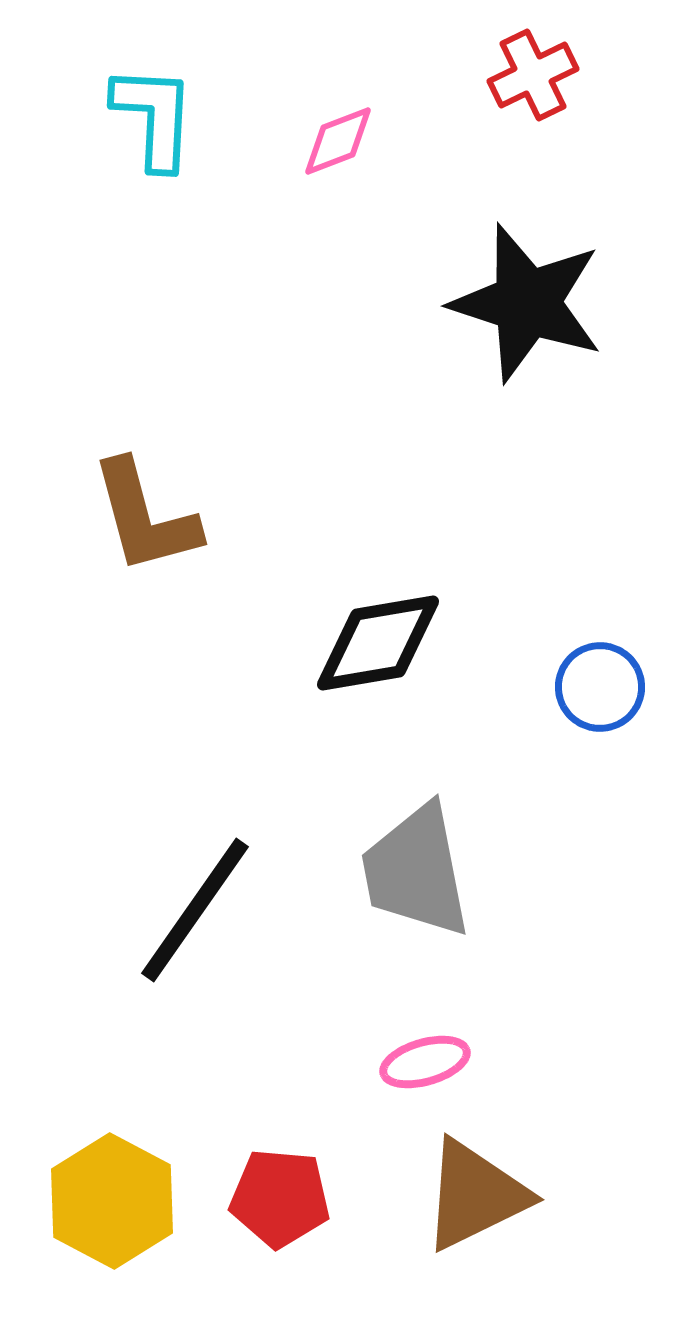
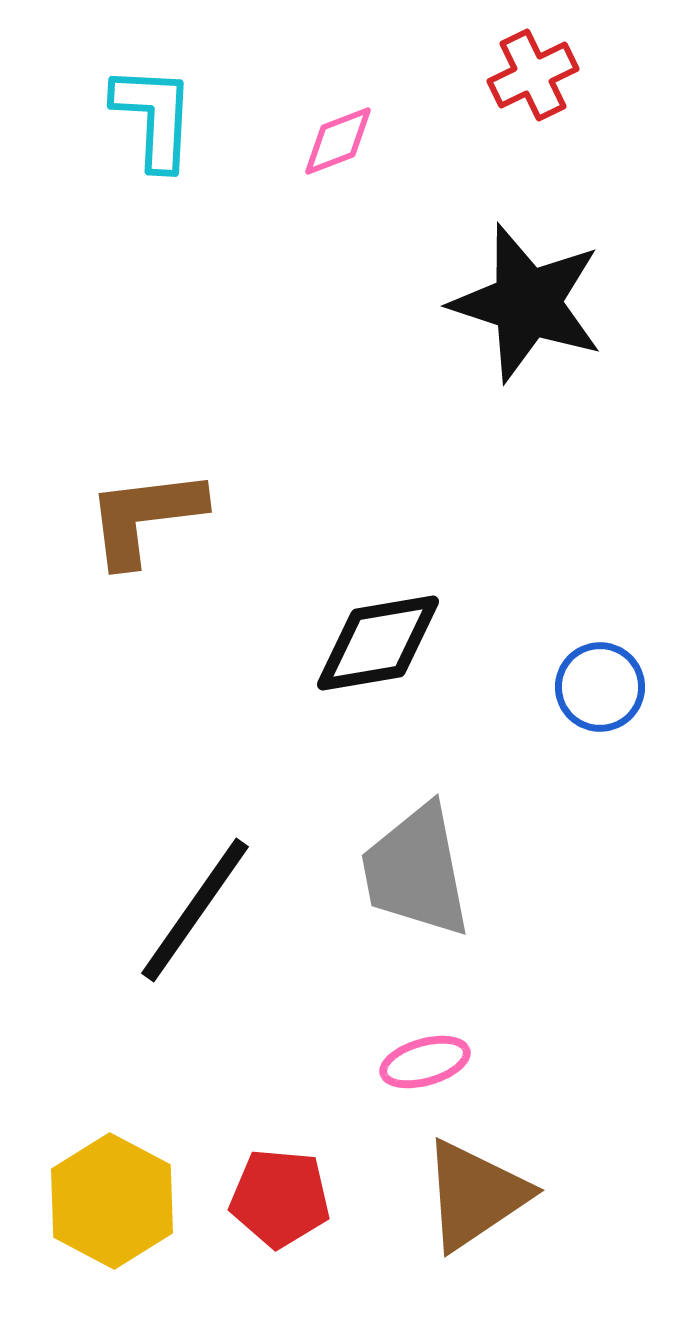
brown L-shape: rotated 98 degrees clockwise
brown triangle: rotated 8 degrees counterclockwise
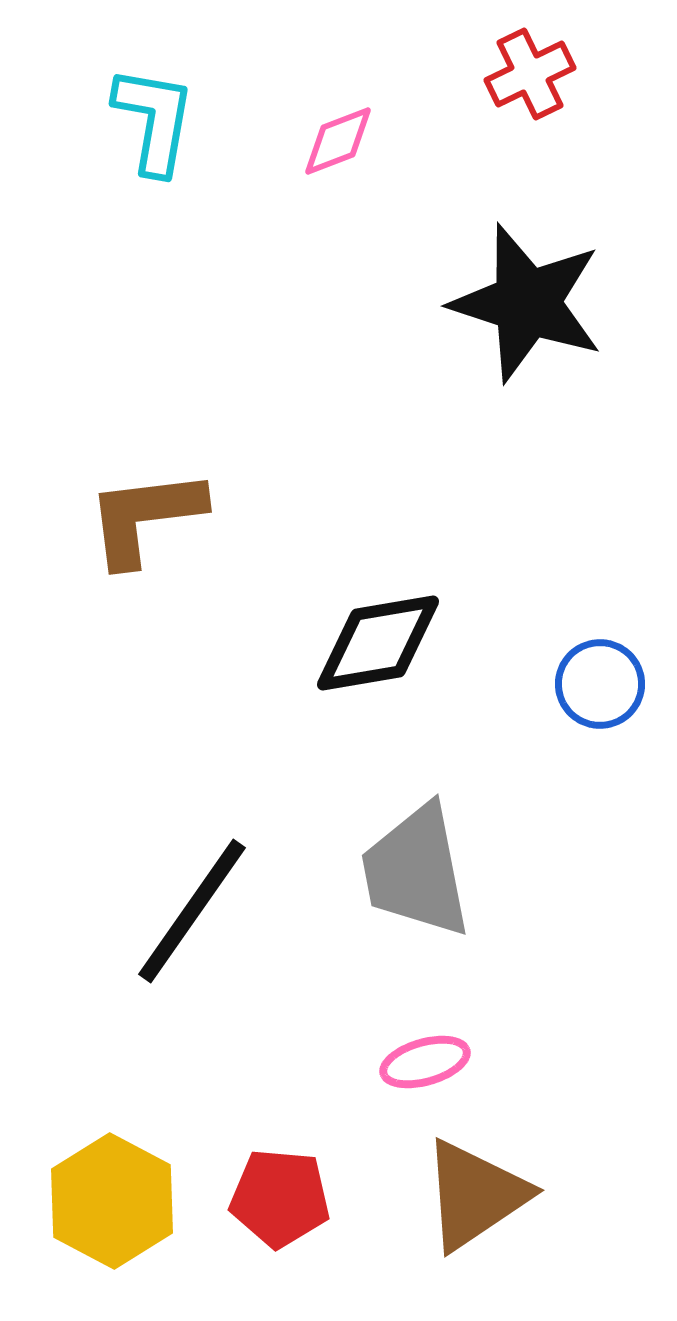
red cross: moved 3 px left, 1 px up
cyan L-shape: moved 3 px down; rotated 7 degrees clockwise
blue circle: moved 3 px up
black line: moved 3 px left, 1 px down
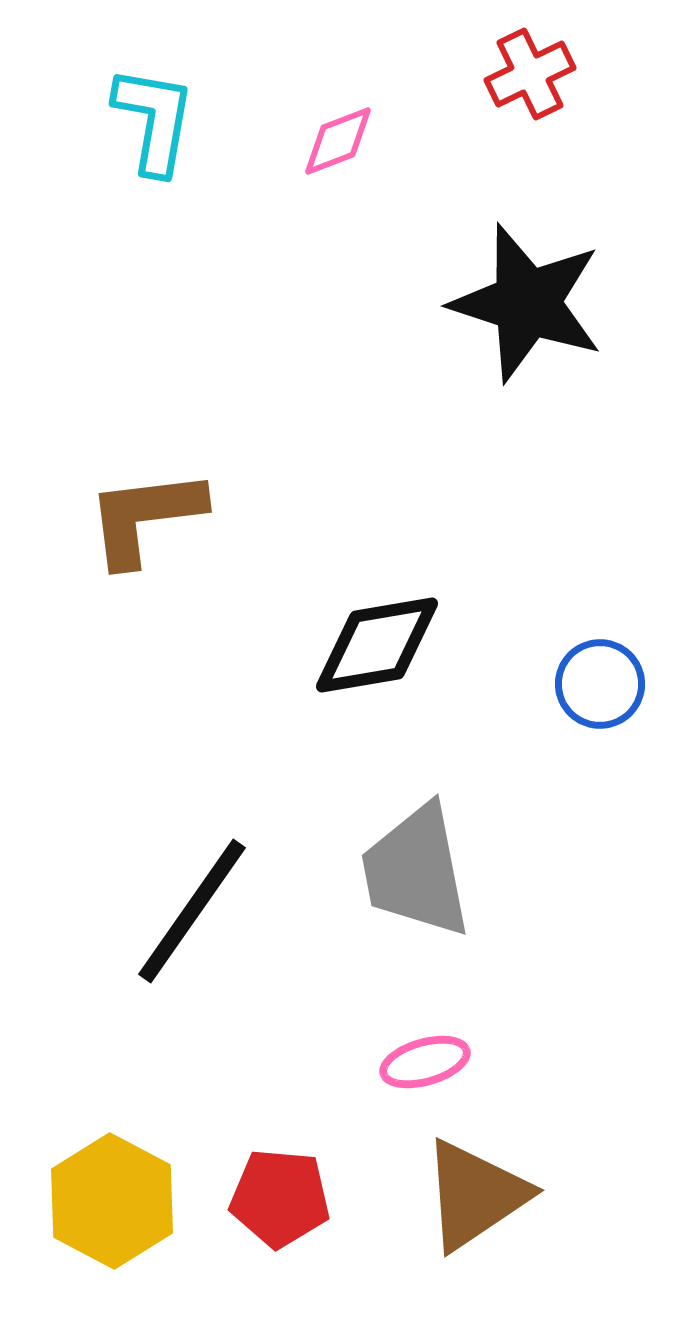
black diamond: moved 1 px left, 2 px down
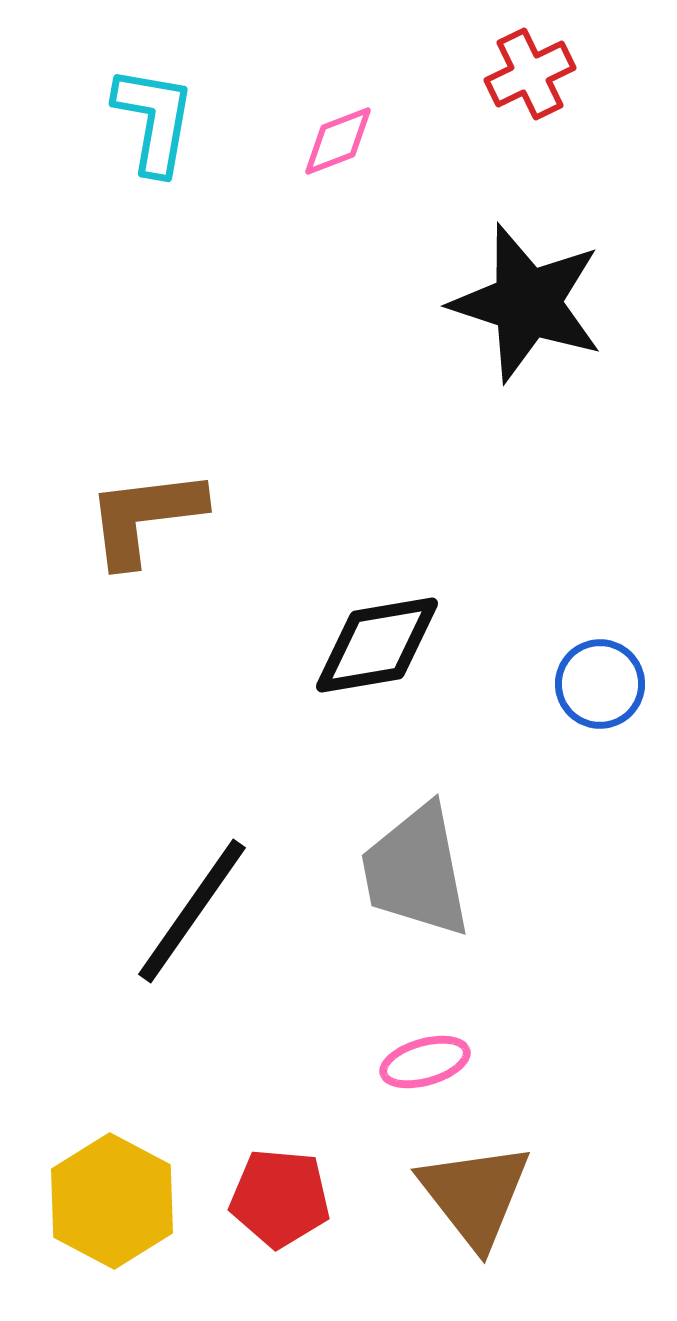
brown triangle: rotated 34 degrees counterclockwise
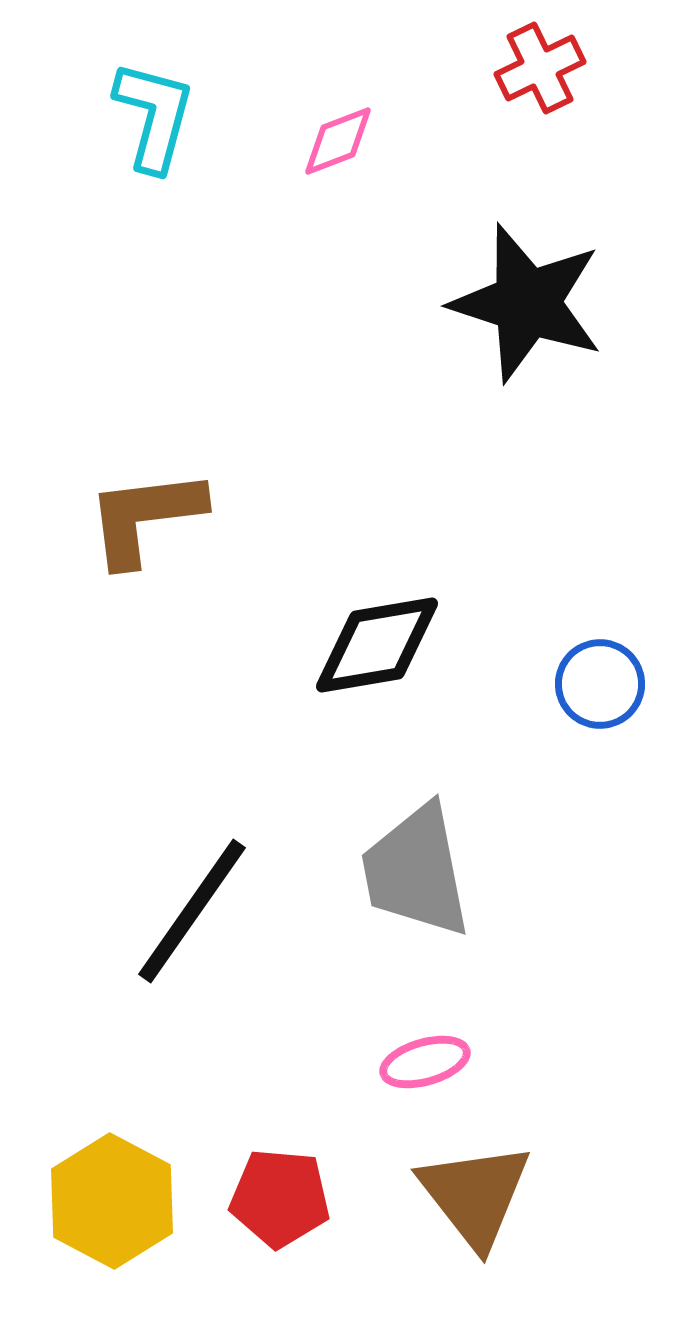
red cross: moved 10 px right, 6 px up
cyan L-shape: moved 4 px up; rotated 5 degrees clockwise
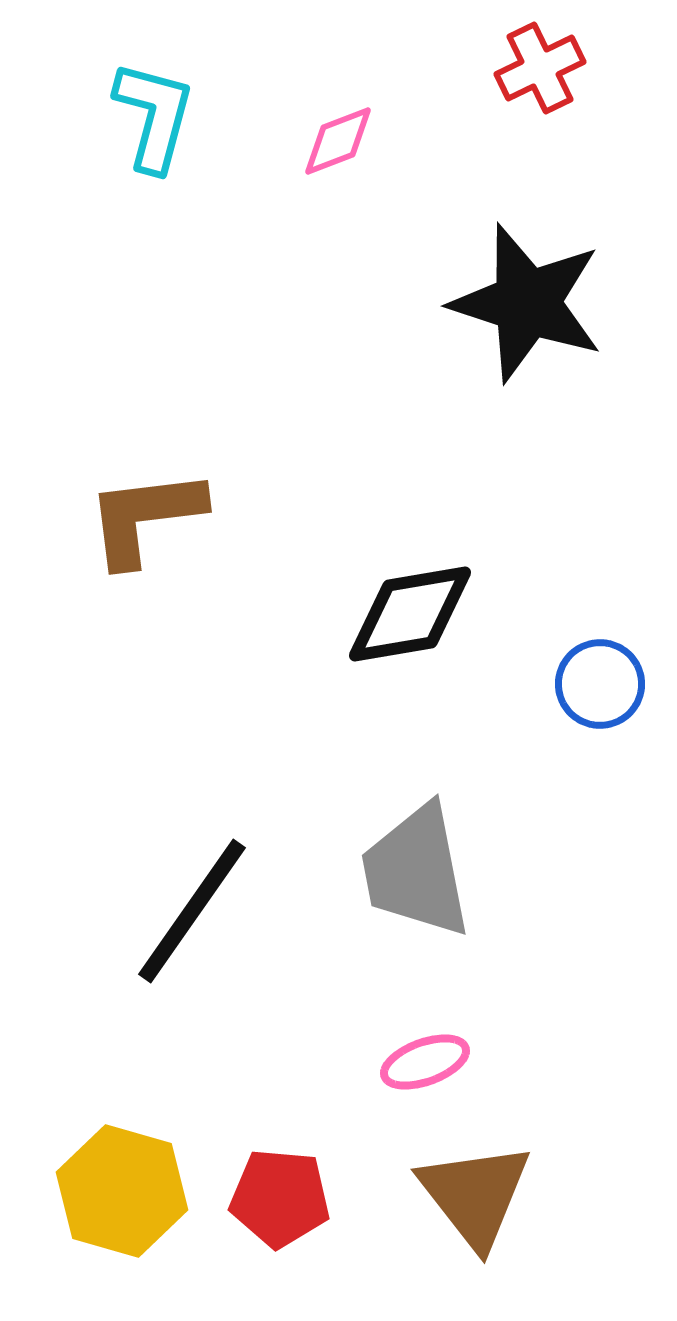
black diamond: moved 33 px right, 31 px up
pink ellipse: rotated 4 degrees counterclockwise
yellow hexagon: moved 10 px right, 10 px up; rotated 12 degrees counterclockwise
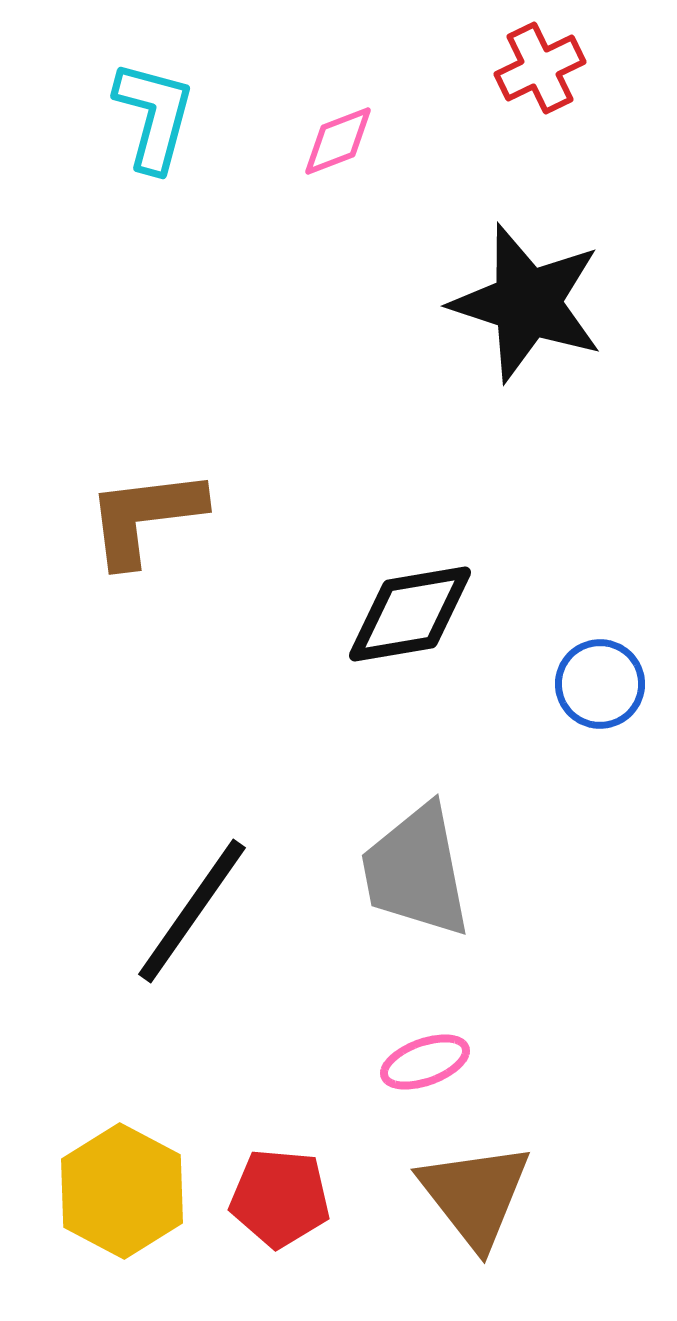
yellow hexagon: rotated 12 degrees clockwise
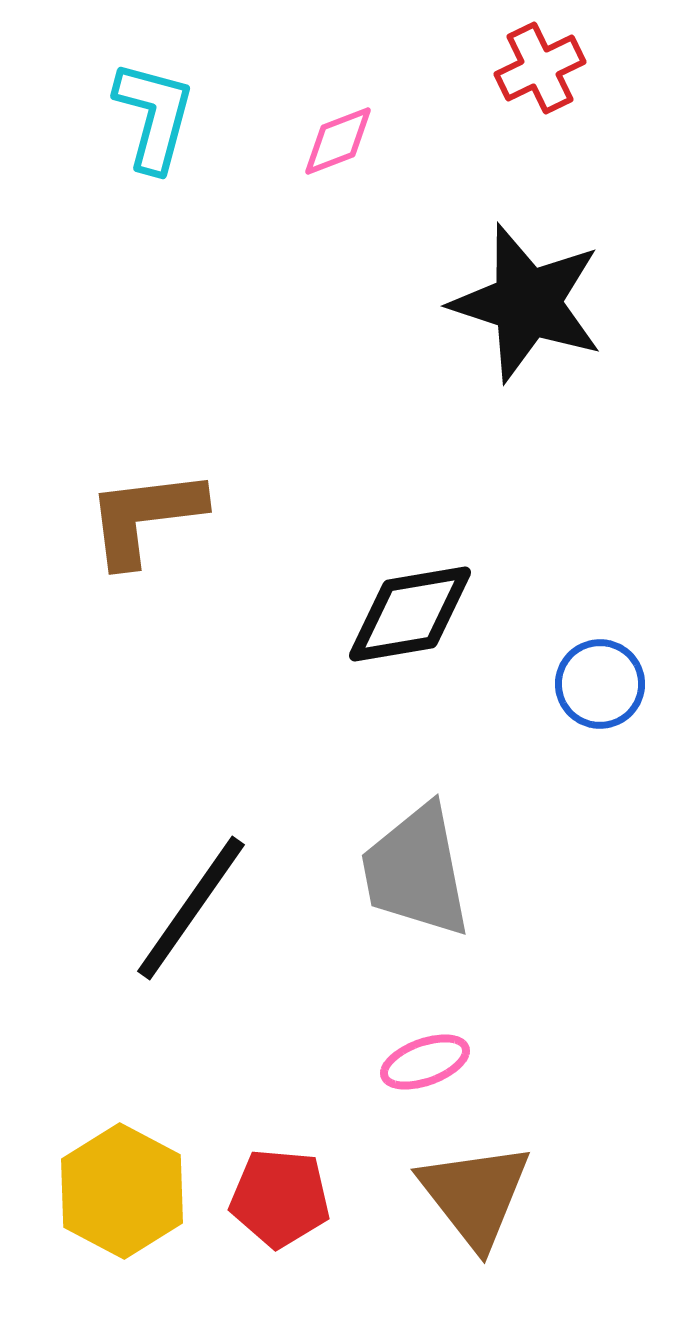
black line: moved 1 px left, 3 px up
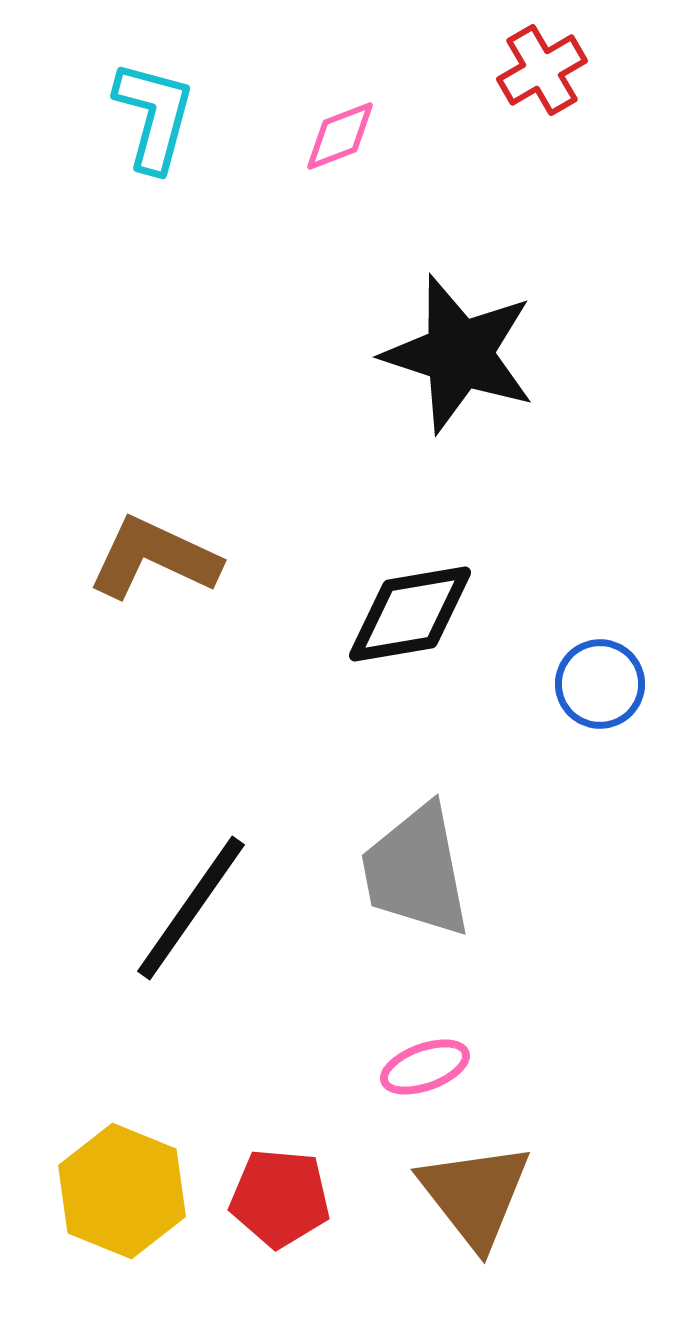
red cross: moved 2 px right, 2 px down; rotated 4 degrees counterclockwise
pink diamond: moved 2 px right, 5 px up
black star: moved 68 px left, 51 px down
brown L-shape: moved 9 px right, 41 px down; rotated 32 degrees clockwise
pink ellipse: moved 5 px down
yellow hexagon: rotated 6 degrees counterclockwise
